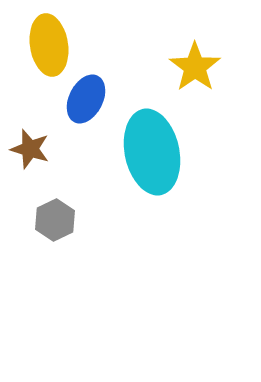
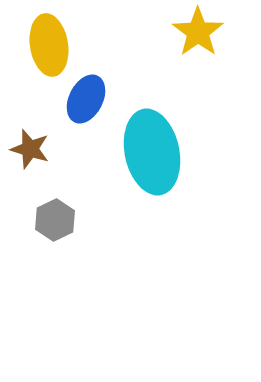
yellow star: moved 3 px right, 35 px up
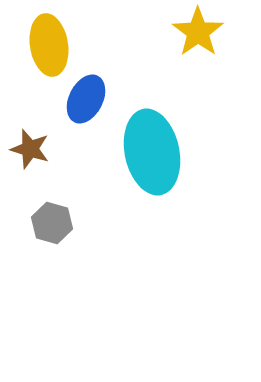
gray hexagon: moved 3 px left, 3 px down; rotated 18 degrees counterclockwise
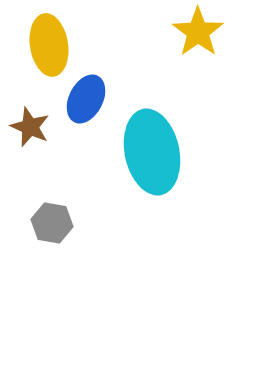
brown star: moved 22 px up; rotated 6 degrees clockwise
gray hexagon: rotated 6 degrees counterclockwise
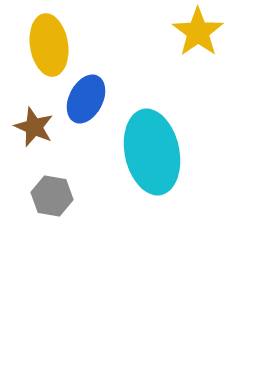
brown star: moved 4 px right
gray hexagon: moved 27 px up
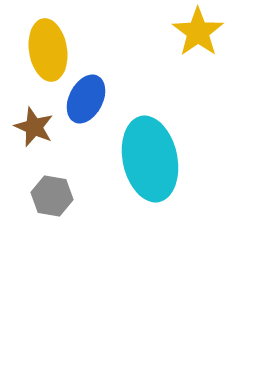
yellow ellipse: moved 1 px left, 5 px down
cyan ellipse: moved 2 px left, 7 px down
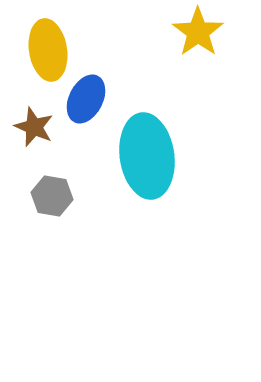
cyan ellipse: moved 3 px left, 3 px up; rotated 4 degrees clockwise
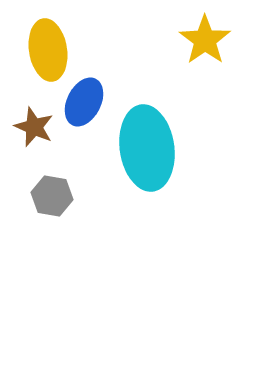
yellow star: moved 7 px right, 8 px down
blue ellipse: moved 2 px left, 3 px down
cyan ellipse: moved 8 px up
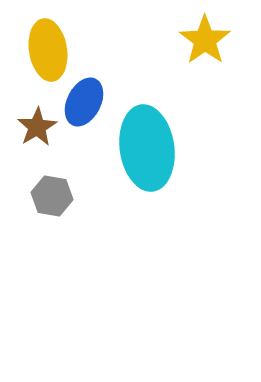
brown star: moved 3 px right; rotated 18 degrees clockwise
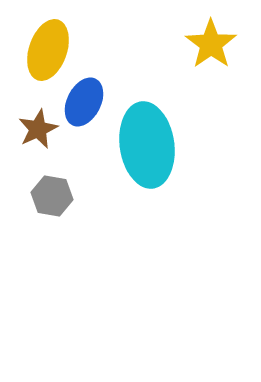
yellow star: moved 6 px right, 4 px down
yellow ellipse: rotated 28 degrees clockwise
brown star: moved 1 px right, 2 px down; rotated 6 degrees clockwise
cyan ellipse: moved 3 px up
